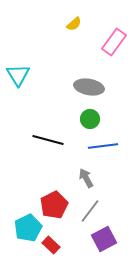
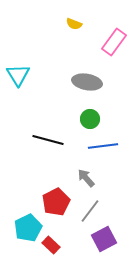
yellow semicircle: rotated 63 degrees clockwise
gray ellipse: moved 2 px left, 5 px up
gray arrow: rotated 12 degrees counterclockwise
red pentagon: moved 2 px right, 3 px up
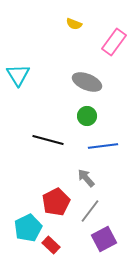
gray ellipse: rotated 12 degrees clockwise
green circle: moved 3 px left, 3 px up
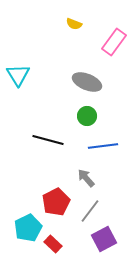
red rectangle: moved 2 px right, 1 px up
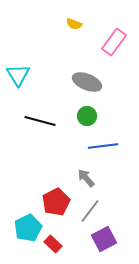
black line: moved 8 px left, 19 px up
